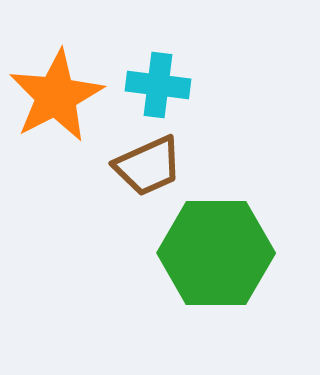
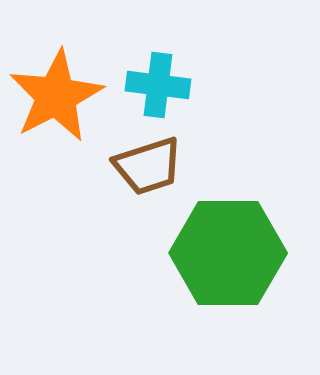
brown trapezoid: rotated 6 degrees clockwise
green hexagon: moved 12 px right
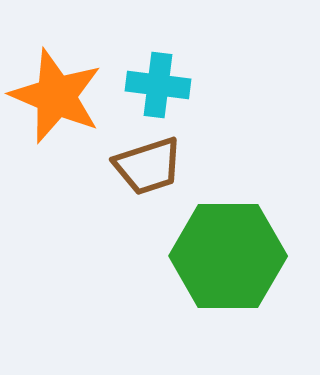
orange star: rotated 22 degrees counterclockwise
green hexagon: moved 3 px down
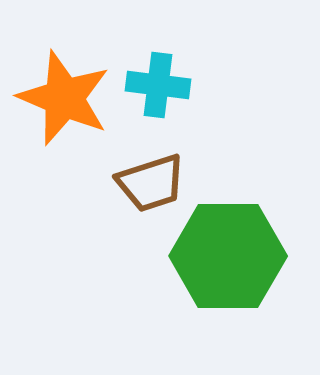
orange star: moved 8 px right, 2 px down
brown trapezoid: moved 3 px right, 17 px down
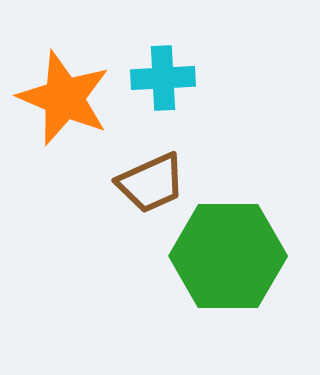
cyan cross: moved 5 px right, 7 px up; rotated 10 degrees counterclockwise
brown trapezoid: rotated 6 degrees counterclockwise
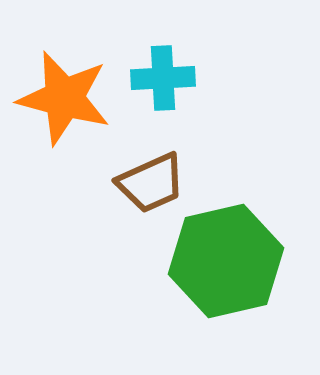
orange star: rotated 8 degrees counterclockwise
green hexagon: moved 2 px left, 5 px down; rotated 13 degrees counterclockwise
